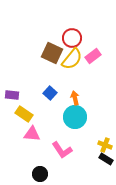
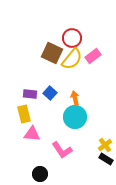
purple rectangle: moved 18 px right, 1 px up
yellow rectangle: rotated 42 degrees clockwise
yellow cross: rotated 32 degrees clockwise
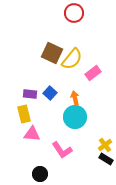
red circle: moved 2 px right, 25 px up
pink rectangle: moved 17 px down
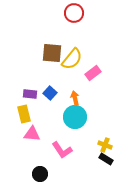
brown square: rotated 20 degrees counterclockwise
yellow cross: rotated 32 degrees counterclockwise
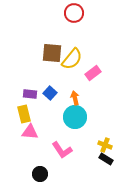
pink triangle: moved 2 px left, 2 px up
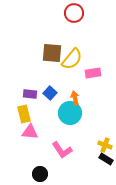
pink rectangle: rotated 28 degrees clockwise
cyan circle: moved 5 px left, 4 px up
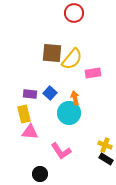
cyan circle: moved 1 px left
pink L-shape: moved 1 px left, 1 px down
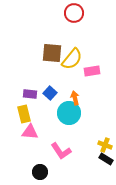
pink rectangle: moved 1 px left, 2 px up
black circle: moved 2 px up
